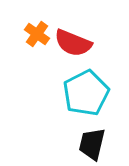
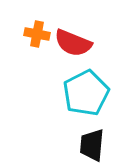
orange cross: rotated 25 degrees counterclockwise
black trapezoid: moved 1 px down; rotated 8 degrees counterclockwise
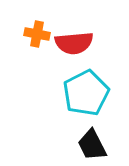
red semicircle: moved 1 px right; rotated 27 degrees counterclockwise
black trapezoid: rotated 32 degrees counterclockwise
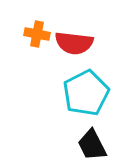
red semicircle: rotated 12 degrees clockwise
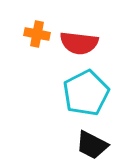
red semicircle: moved 5 px right
black trapezoid: rotated 36 degrees counterclockwise
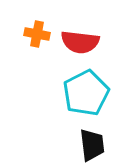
red semicircle: moved 1 px right, 1 px up
black trapezoid: rotated 124 degrees counterclockwise
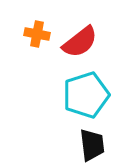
red semicircle: rotated 45 degrees counterclockwise
cyan pentagon: moved 2 px down; rotated 9 degrees clockwise
